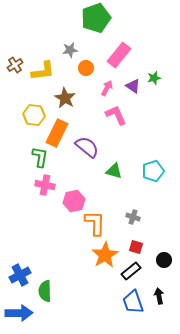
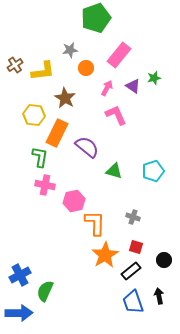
green semicircle: rotated 25 degrees clockwise
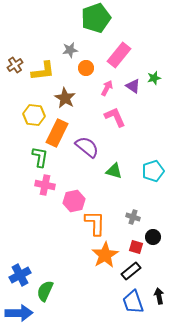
pink L-shape: moved 1 px left, 2 px down
black circle: moved 11 px left, 23 px up
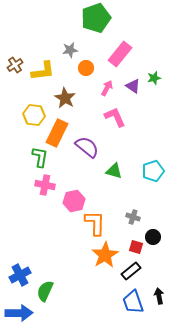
pink rectangle: moved 1 px right, 1 px up
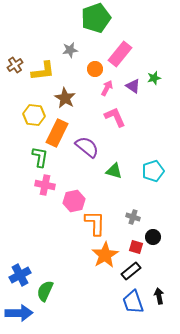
orange circle: moved 9 px right, 1 px down
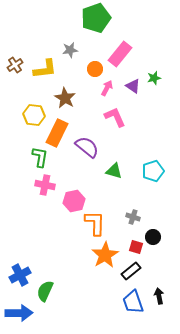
yellow L-shape: moved 2 px right, 2 px up
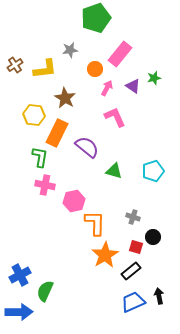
blue trapezoid: rotated 85 degrees clockwise
blue arrow: moved 1 px up
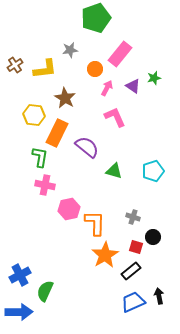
pink hexagon: moved 5 px left, 8 px down
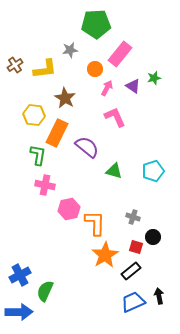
green pentagon: moved 6 px down; rotated 16 degrees clockwise
green L-shape: moved 2 px left, 2 px up
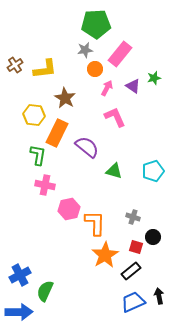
gray star: moved 15 px right
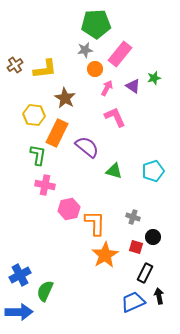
black rectangle: moved 14 px right, 2 px down; rotated 24 degrees counterclockwise
